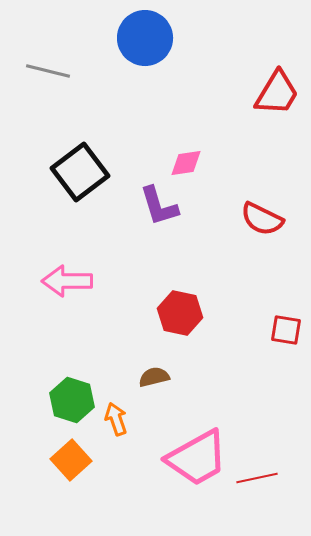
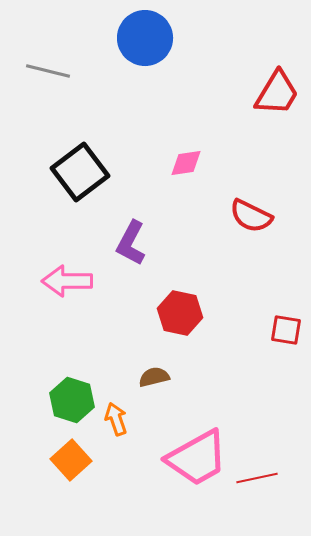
purple L-shape: moved 28 px left, 37 px down; rotated 45 degrees clockwise
red semicircle: moved 11 px left, 3 px up
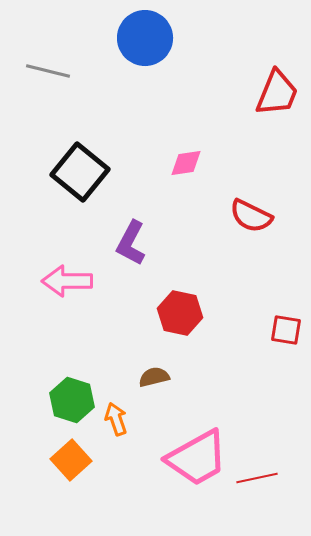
red trapezoid: rotated 9 degrees counterclockwise
black square: rotated 14 degrees counterclockwise
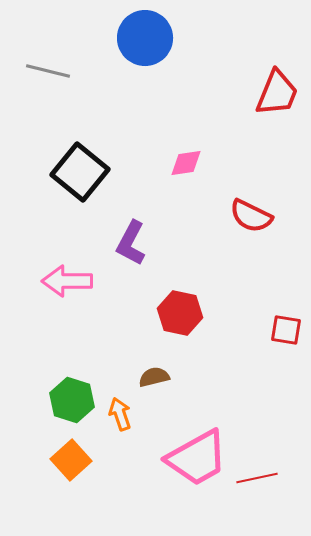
orange arrow: moved 4 px right, 5 px up
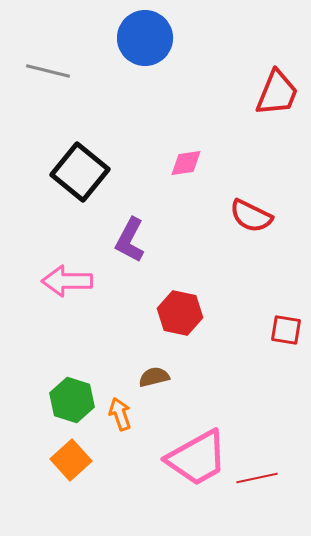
purple L-shape: moved 1 px left, 3 px up
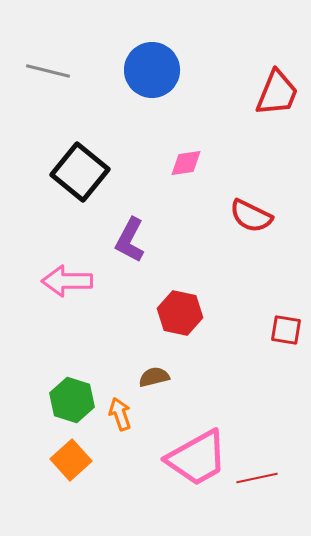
blue circle: moved 7 px right, 32 px down
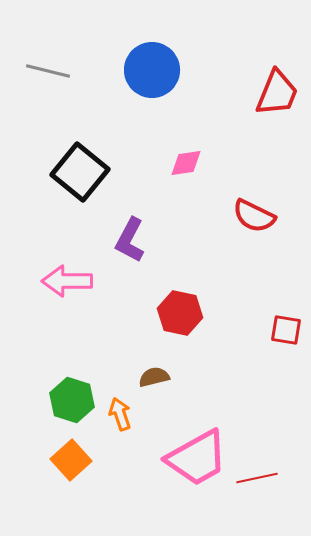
red semicircle: moved 3 px right
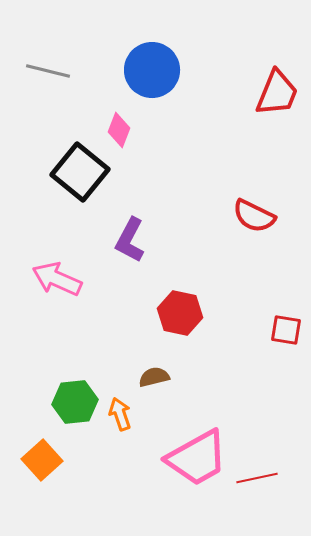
pink diamond: moved 67 px left, 33 px up; rotated 60 degrees counterclockwise
pink arrow: moved 10 px left, 2 px up; rotated 24 degrees clockwise
green hexagon: moved 3 px right, 2 px down; rotated 24 degrees counterclockwise
orange square: moved 29 px left
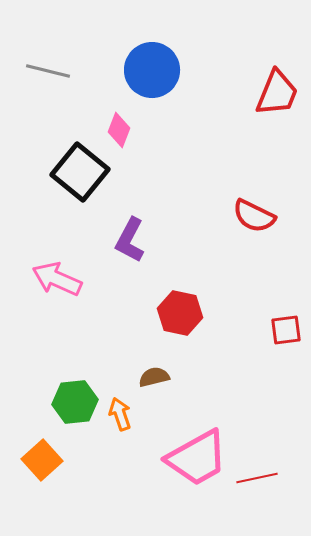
red square: rotated 16 degrees counterclockwise
